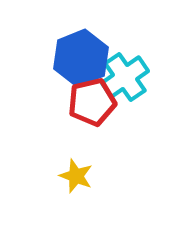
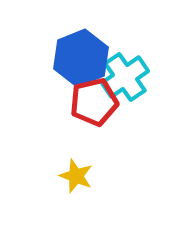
red pentagon: moved 2 px right
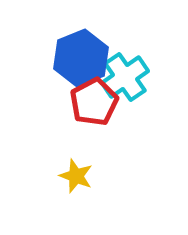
red pentagon: rotated 15 degrees counterclockwise
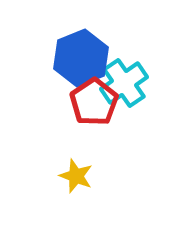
cyan cross: moved 1 px left, 6 px down
red pentagon: rotated 6 degrees counterclockwise
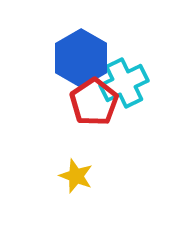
blue hexagon: rotated 8 degrees counterclockwise
cyan cross: rotated 9 degrees clockwise
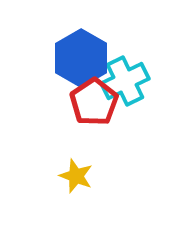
cyan cross: moved 1 px right, 2 px up
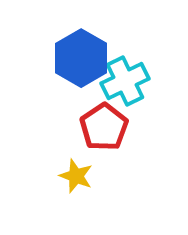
red pentagon: moved 10 px right, 25 px down
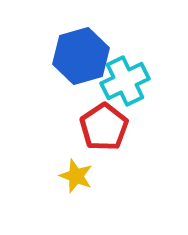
blue hexagon: moved 2 px up; rotated 14 degrees clockwise
